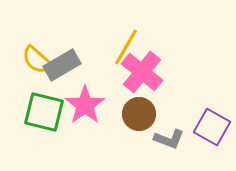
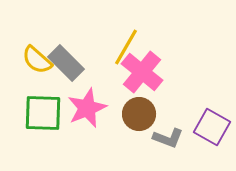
gray rectangle: moved 4 px right, 2 px up; rotated 75 degrees clockwise
pink star: moved 2 px right, 3 px down; rotated 12 degrees clockwise
green square: moved 1 px left, 1 px down; rotated 12 degrees counterclockwise
gray L-shape: moved 1 px left, 1 px up
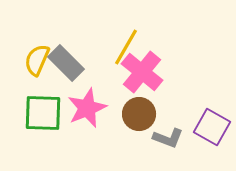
yellow semicircle: rotated 72 degrees clockwise
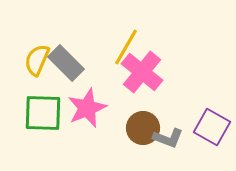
brown circle: moved 4 px right, 14 px down
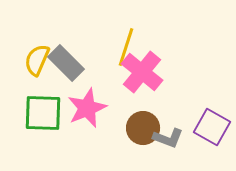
yellow line: rotated 12 degrees counterclockwise
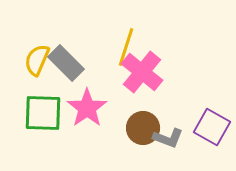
pink star: rotated 12 degrees counterclockwise
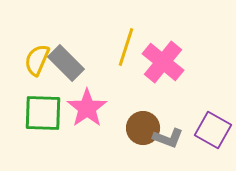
pink cross: moved 21 px right, 10 px up
purple square: moved 1 px right, 3 px down
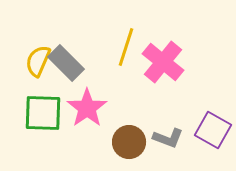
yellow semicircle: moved 1 px right, 1 px down
brown circle: moved 14 px left, 14 px down
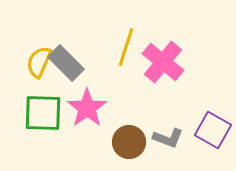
yellow semicircle: moved 1 px right, 1 px down
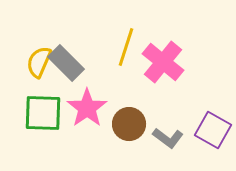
gray L-shape: rotated 16 degrees clockwise
brown circle: moved 18 px up
